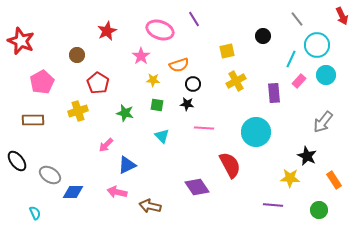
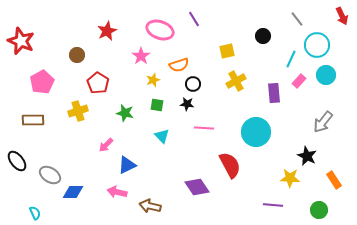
yellow star at (153, 80): rotated 24 degrees counterclockwise
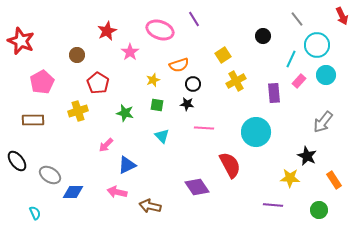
yellow square at (227, 51): moved 4 px left, 4 px down; rotated 21 degrees counterclockwise
pink star at (141, 56): moved 11 px left, 4 px up
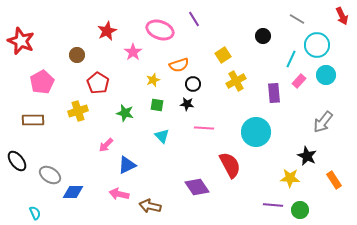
gray line at (297, 19): rotated 21 degrees counterclockwise
pink star at (130, 52): moved 3 px right
pink arrow at (117, 192): moved 2 px right, 2 px down
green circle at (319, 210): moved 19 px left
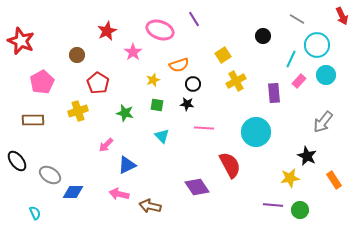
yellow star at (290, 178): rotated 12 degrees counterclockwise
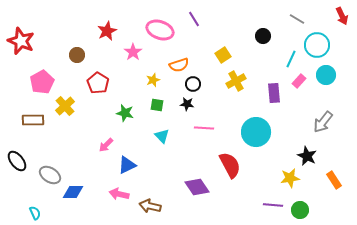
yellow cross at (78, 111): moved 13 px left, 5 px up; rotated 24 degrees counterclockwise
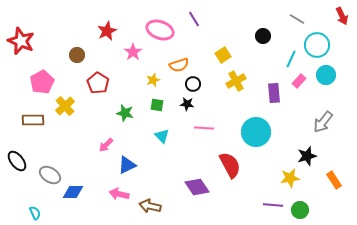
black star at (307, 156): rotated 30 degrees clockwise
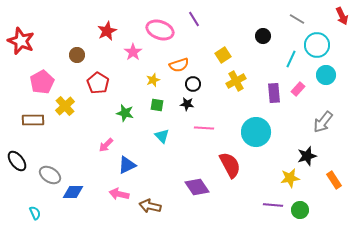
pink rectangle at (299, 81): moved 1 px left, 8 px down
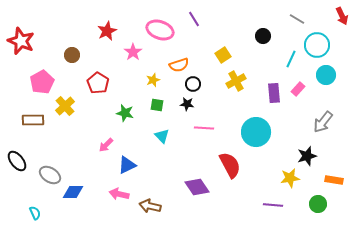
brown circle at (77, 55): moved 5 px left
orange rectangle at (334, 180): rotated 48 degrees counterclockwise
green circle at (300, 210): moved 18 px right, 6 px up
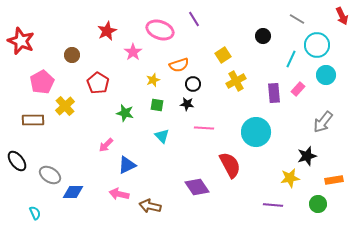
orange rectangle at (334, 180): rotated 18 degrees counterclockwise
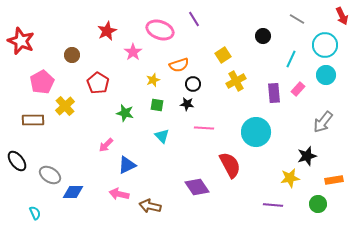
cyan circle at (317, 45): moved 8 px right
